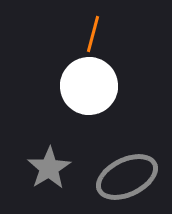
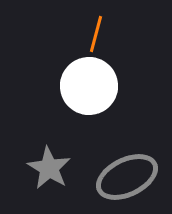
orange line: moved 3 px right
gray star: rotated 9 degrees counterclockwise
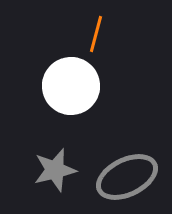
white circle: moved 18 px left
gray star: moved 6 px right, 2 px down; rotated 27 degrees clockwise
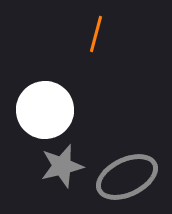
white circle: moved 26 px left, 24 px down
gray star: moved 7 px right, 4 px up
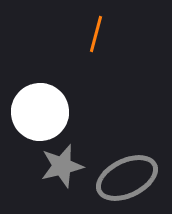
white circle: moved 5 px left, 2 px down
gray ellipse: moved 1 px down
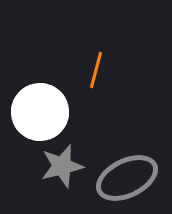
orange line: moved 36 px down
